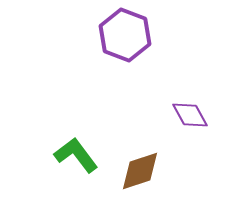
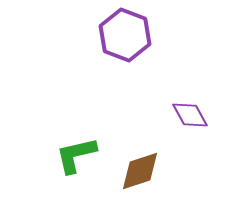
green L-shape: rotated 66 degrees counterclockwise
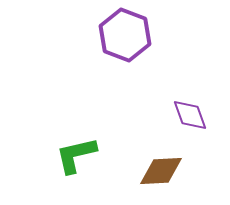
purple diamond: rotated 9 degrees clockwise
brown diamond: moved 21 px right; rotated 15 degrees clockwise
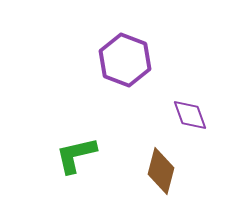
purple hexagon: moved 25 px down
brown diamond: rotated 72 degrees counterclockwise
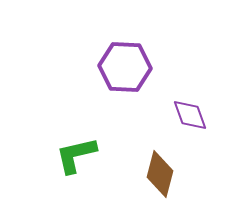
purple hexagon: moved 7 px down; rotated 18 degrees counterclockwise
brown diamond: moved 1 px left, 3 px down
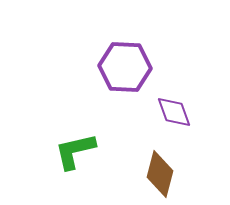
purple diamond: moved 16 px left, 3 px up
green L-shape: moved 1 px left, 4 px up
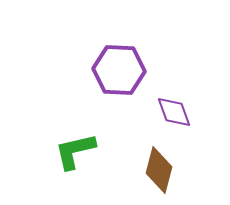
purple hexagon: moved 6 px left, 3 px down
brown diamond: moved 1 px left, 4 px up
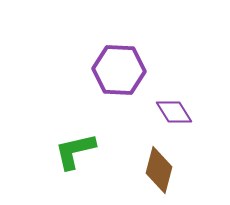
purple diamond: rotated 12 degrees counterclockwise
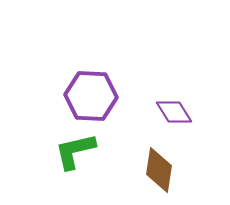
purple hexagon: moved 28 px left, 26 px down
brown diamond: rotated 6 degrees counterclockwise
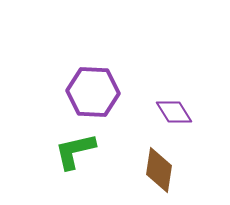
purple hexagon: moved 2 px right, 4 px up
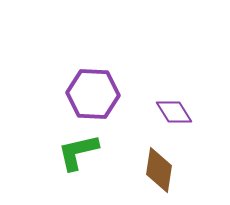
purple hexagon: moved 2 px down
green L-shape: moved 3 px right, 1 px down
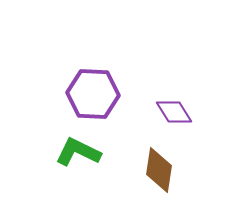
green L-shape: rotated 39 degrees clockwise
